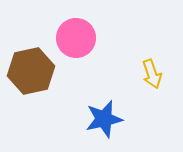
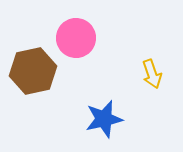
brown hexagon: moved 2 px right
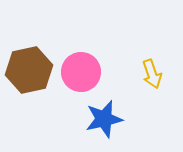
pink circle: moved 5 px right, 34 px down
brown hexagon: moved 4 px left, 1 px up
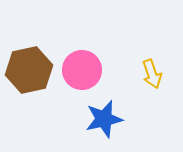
pink circle: moved 1 px right, 2 px up
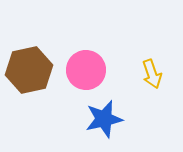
pink circle: moved 4 px right
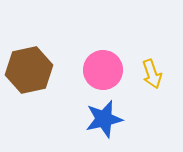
pink circle: moved 17 px right
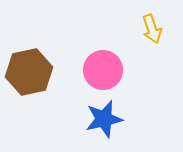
brown hexagon: moved 2 px down
yellow arrow: moved 45 px up
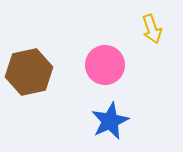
pink circle: moved 2 px right, 5 px up
blue star: moved 6 px right, 2 px down; rotated 12 degrees counterclockwise
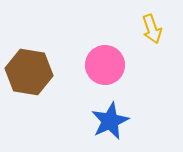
brown hexagon: rotated 21 degrees clockwise
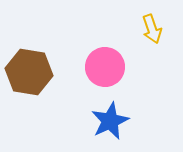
pink circle: moved 2 px down
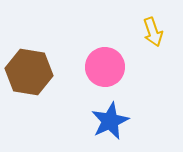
yellow arrow: moved 1 px right, 3 px down
